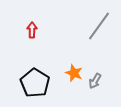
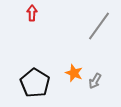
red arrow: moved 17 px up
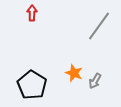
black pentagon: moved 3 px left, 2 px down
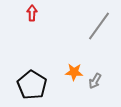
orange star: moved 1 px up; rotated 18 degrees counterclockwise
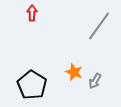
orange star: rotated 18 degrees clockwise
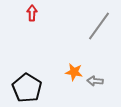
orange star: rotated 12 degrees counterclockwise
gray arrow: rotated 63 degrees clockwise
black pentagon: moved 5 px left, 3 px down
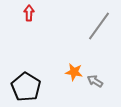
red arrow: moved 3 px left
gray arrow: rotated 28 degrees clockwise
black pentagon: moved 1 px left, 1 px up
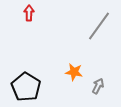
gray arrow: moved 3 px right, 5 px down; rotated 84 degrees clockwise
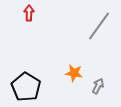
orange star: moved 1 px down
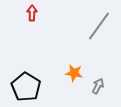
red arrow: moved 3 px right
